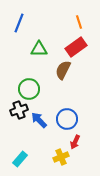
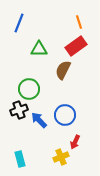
red rectangle: moved 1 px up
blue circle: moved 2 px left, 4 px up
cyan rectangle: rotated 56 degrees counterclockwise
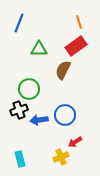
blue arrow: rotated 54 degrees counterclockwise
red arrow: rotated 32 degrees clockwise
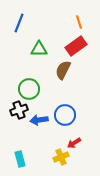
red arrow: moved 1 px left, 1 px down
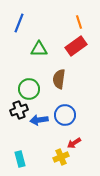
brown semicircle: moved 4 px left, 9 px down; rotated 18 degrees counterclockwise
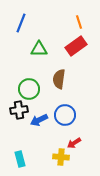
blue line: moved 2 px right
black cross: rotated 12 degrees clockwise
blue arrow: rotated 18 degrees counterclockwise
yellow cross: rotated 28 degrees clockwise
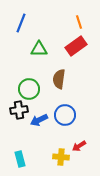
red arrow: moved 5 px right, 3 px down
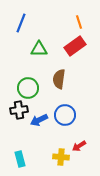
red rectangle: moved 1 px left
green circle: moved 1 px left, 1 px up
